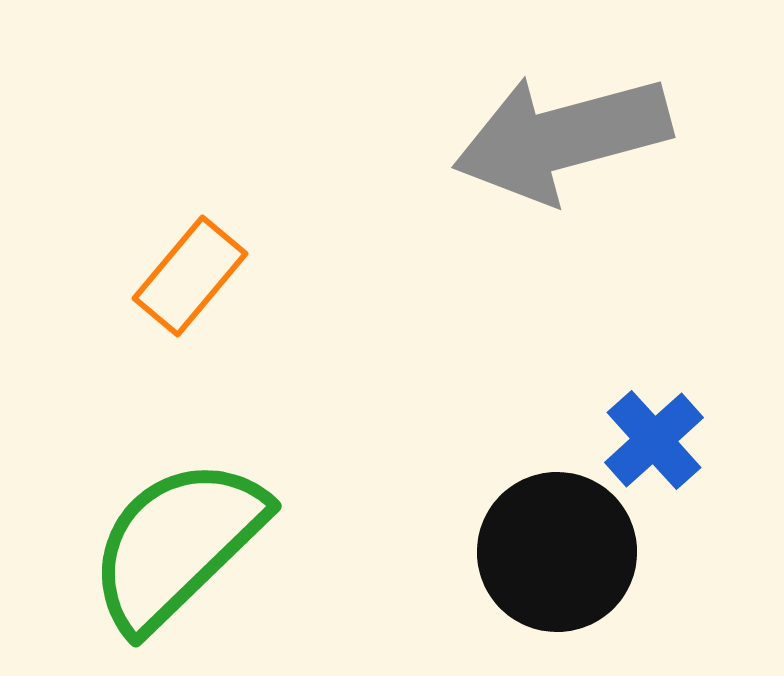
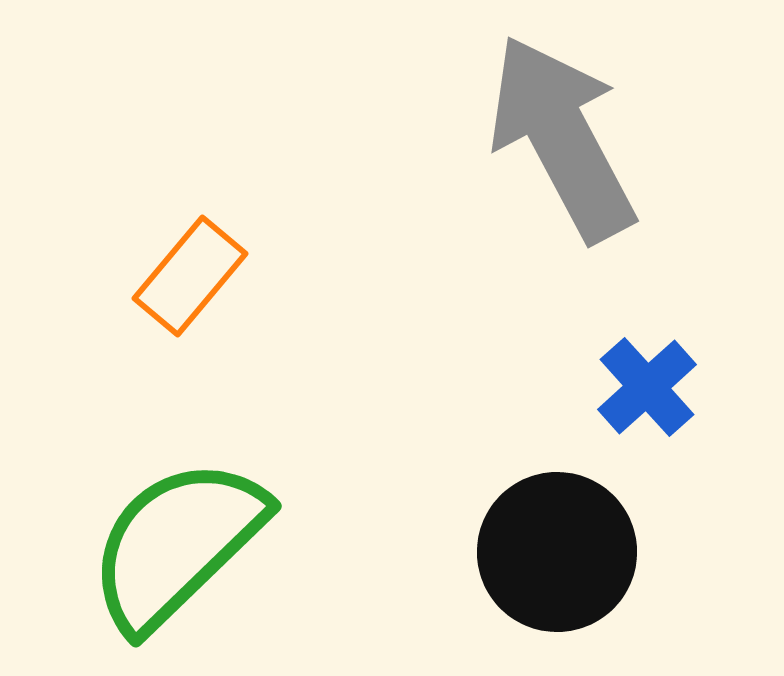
gray arrow: rotated 77 degrees clockwise
blue cross: moved 7 px left, 53 px up
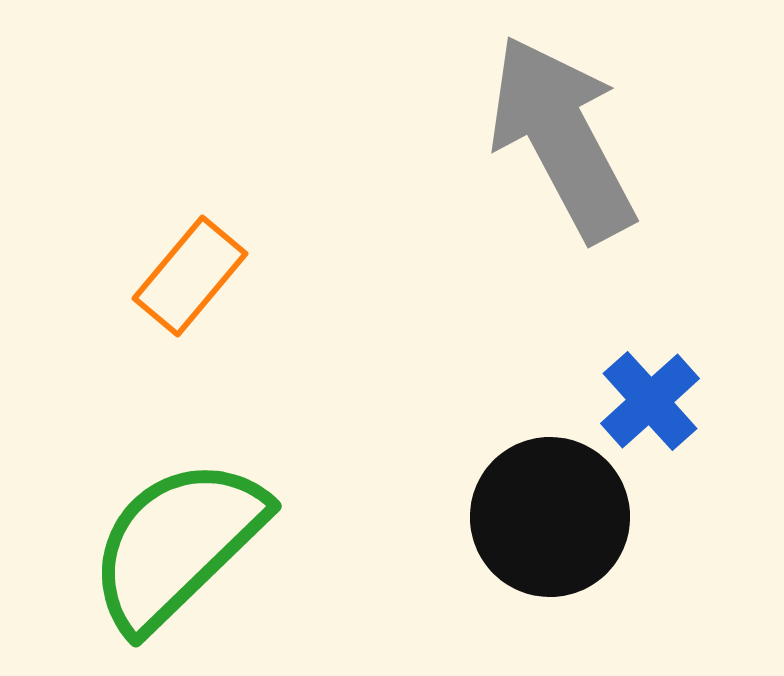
blue cross: moved 3 px right, 14 px down
black circle: moved 7 px left, 35 px up
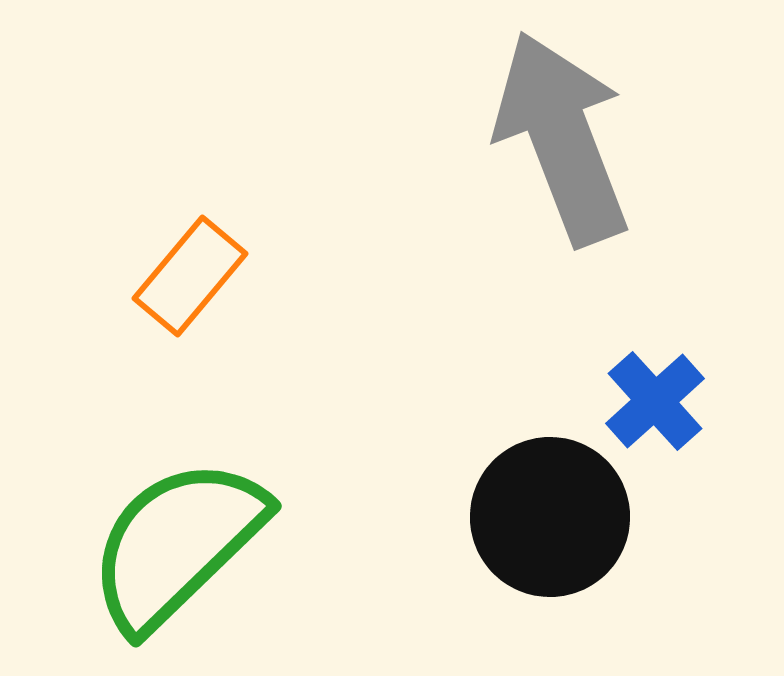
gray arrow: rotated 7 degrees clockwise
blue cross: moved 5 px right
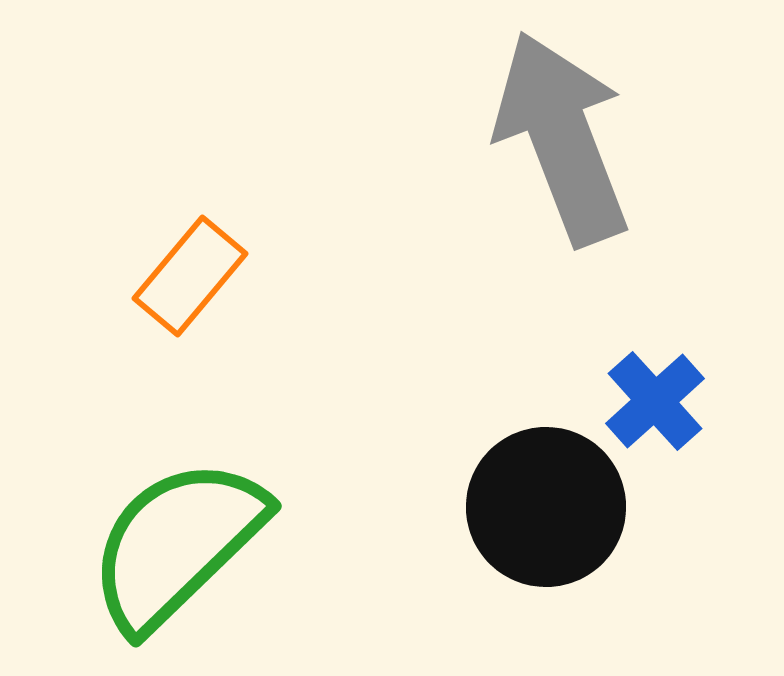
black circle: moved 4 px left, 10 px up
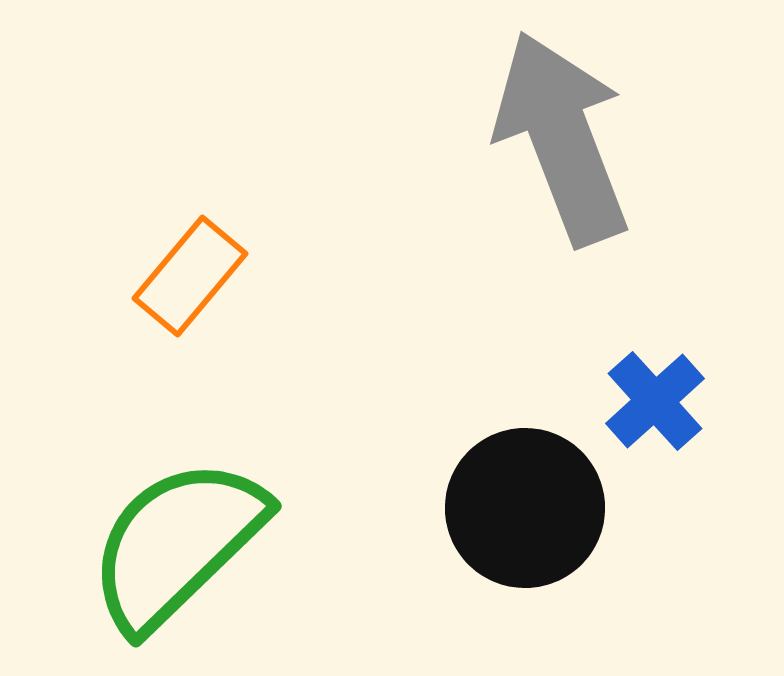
black circle: moved 21 px left, 1 px down
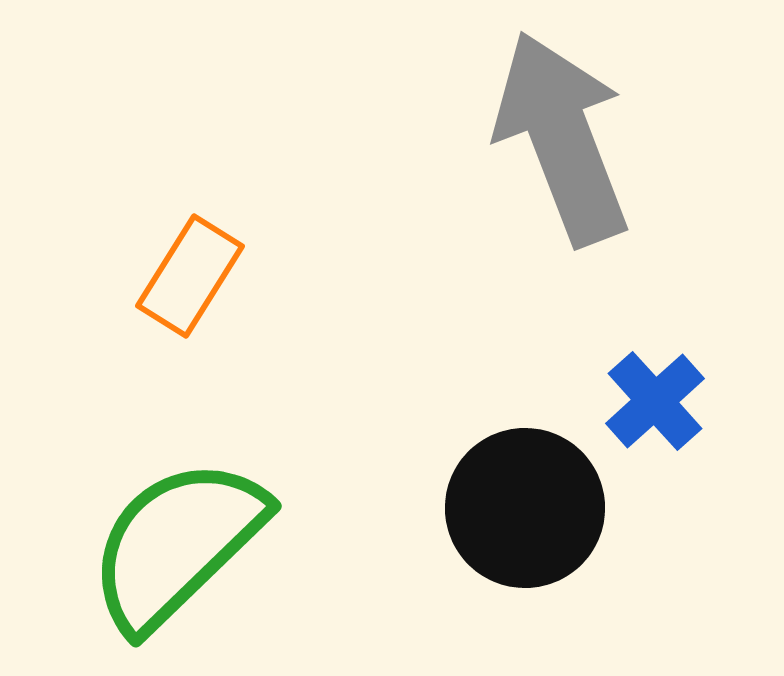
orange rectangle: rotated 8 degrees counterclockwise
